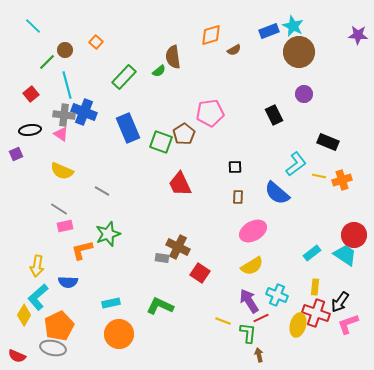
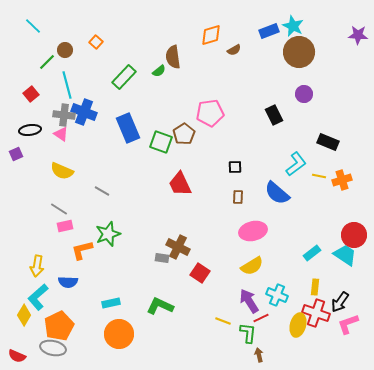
pink ellipse at (253, 231): rotated 16 degrees clockwise
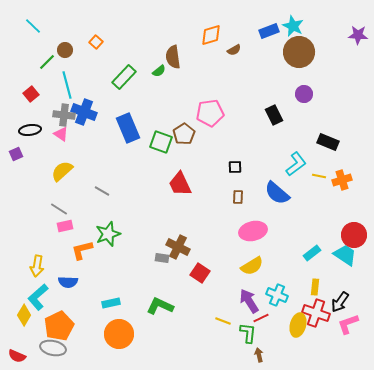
yellow semicircle at (62, 171): rotated 115 degrees clockwise
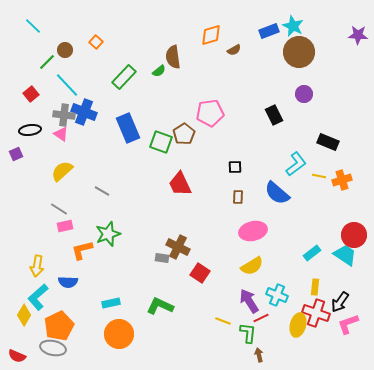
cyan line at (67, 85): rotated 28 degrees counterclockwise
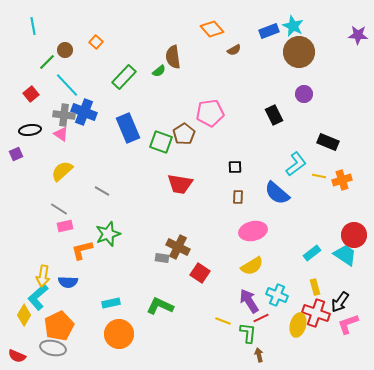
cyan line at (33, 26): rotated 36 degrees clockwise
orange diamond at (211, 35): moved 1 px right, 6 px up; rotated 65 degrees clockwise
red trapezoid at (180, 184): rotated 56 degrees counterclockwise
yellow arrow at (37, 266): moved 6 px right, 10 px down
yellow rectangle at (315, 287): rotated 21 degrees counterclockwise
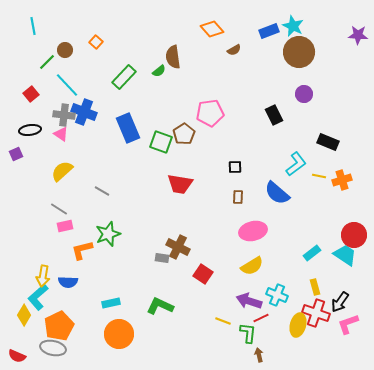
red square at (200, 273): moved 3 px right, 1 px down
purple arrow at (249, 301): rotated 40 degrees counterclockwise
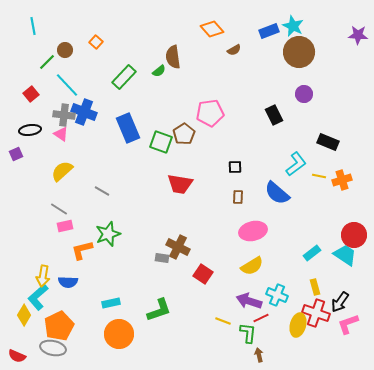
green L-shape at (160, 306): moved 1 px left, 4 px down; rotated 136 degrees clockwise
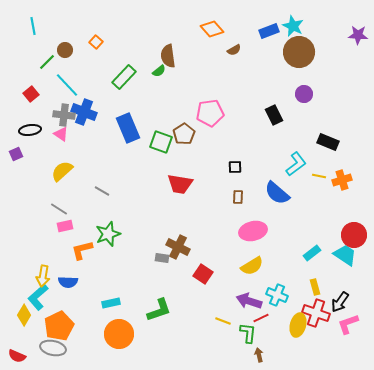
brown semicircle at (173, 57): moved 5 px left, 1 px up
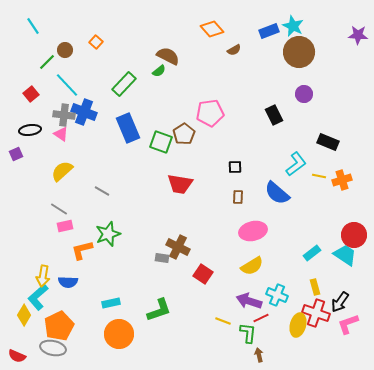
cyan line at (33, 26): rotated 24 degrees counterclockwise
brown semicircle at (168, 56): rotated 125 degrees clockwise
green rectangle at (124, 77): moved 7 px down
